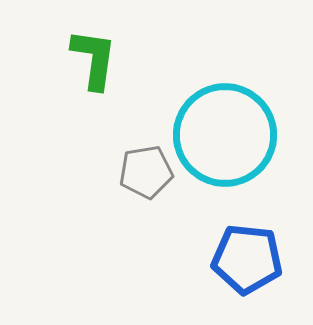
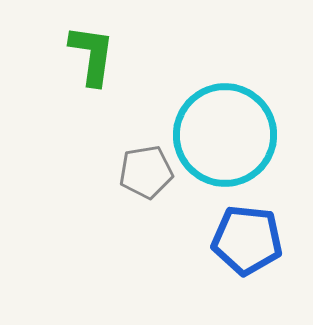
green L-shape: moved 2 px left, 4 px up
blue pentagon: moved 19 px up
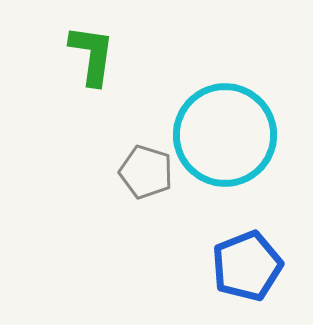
gray pentagon: rotated 26 degrees clockwise
blue pentagon: moved 26 px down; rotated 28 degrees counterclockwise
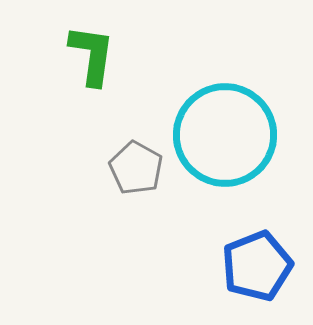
gray pentagon: moved 10 px left, 4 px up; rotated 12 degrees clockwise
blue pentagon: moved 10 px right
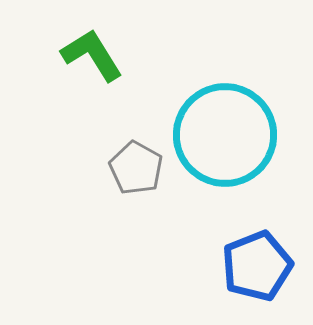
green L-shape: rotated 40 degrees counterclockwise
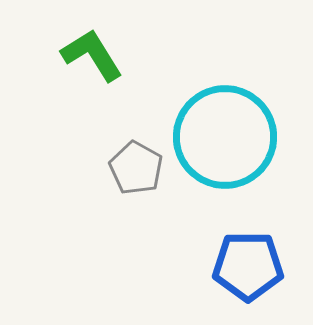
cyan circle: moved 2 px down
blue pentagon: moved 9 px left; rotated 22 degrees clockwise
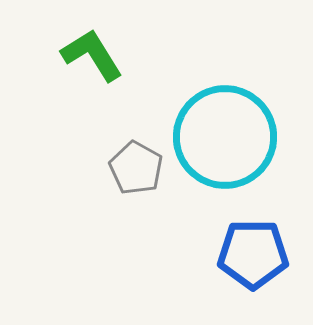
blue pentagon: moved 5 px right, 12 px up
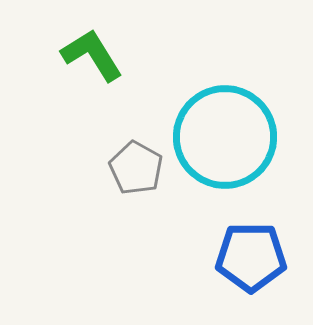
blue pentagon: moved 2 px left, 3 px down
